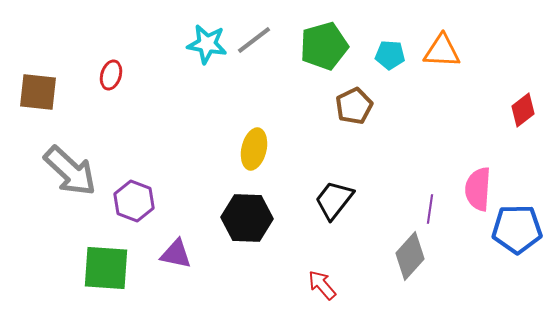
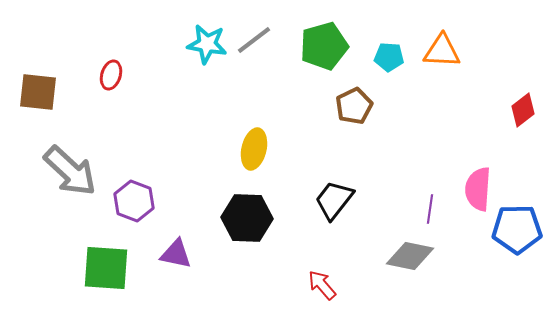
cyan pentagon: moved 1 px left, 2 px down
gray diamond: rotated 60 degrees clockwise
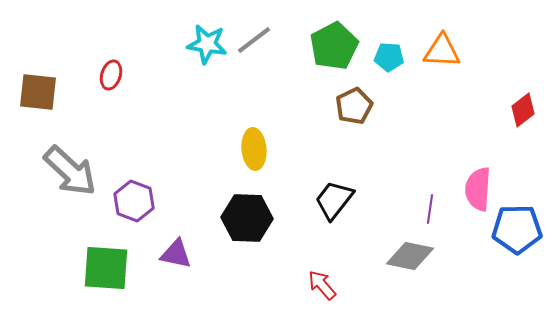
green pentagon: moved 10 px right; rotated 12 degrees counterclockwise
yellow ellipse: rotated 18 degrees counterclockwise
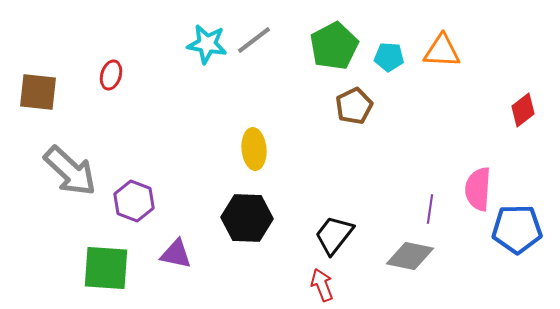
black trapezoid: moved 35 px down
red arrow: rotated 20 degrees clockwise
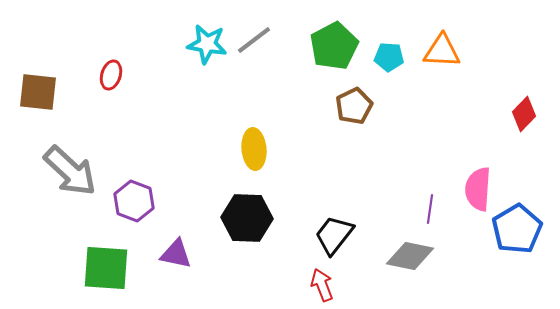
red diamond: moved 1 px right, 4 px down; rotated 8 degrees counterclockwise
blue pentagon: rotated 30 degrees counterclockwise
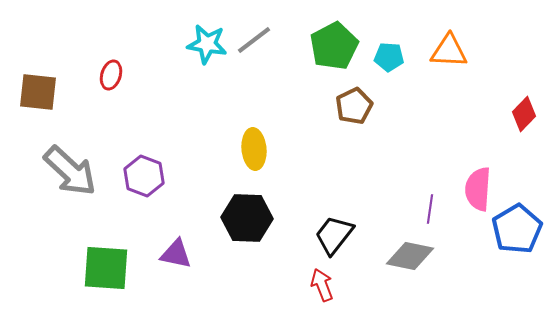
orange triangle: moved 7 px right
purple hexagon: moved 10 px right, 25 px up
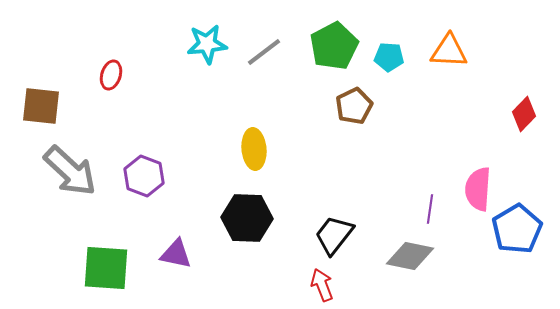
gray line: moved 10 px right, 12 px down
cyan star: rotated 15 degrees counterclockwise
brown square: moved 3 px right, 14 px down
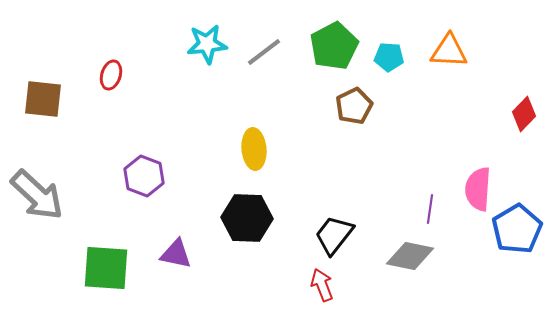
brown square: moved 2 px right, 7 px up
gray arrow: moved 33 px left, 24 px down
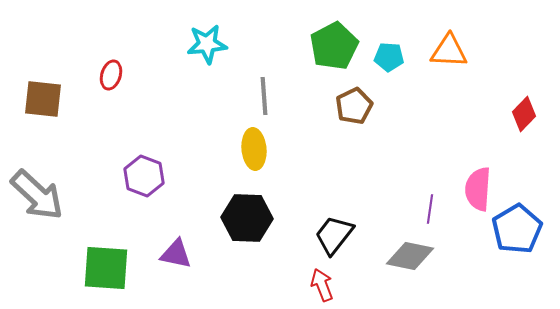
gray line: moved 44 px down; rotated 57 degrees counterclockwise
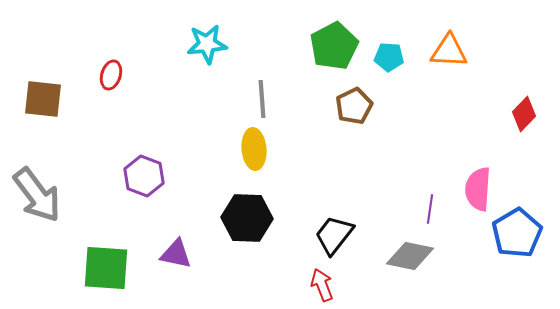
gray line: moved 2 px left, 3 px down
gray arrow: rotated 10 degrees clockwise
blue pentagon: moved 4 px down
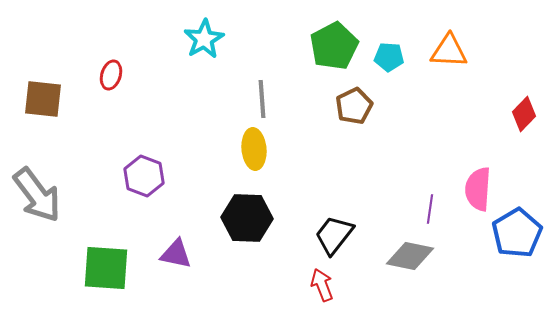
cyan star: moved 3 px left, 5 px up; rotated 24 degrees counterclockwise
